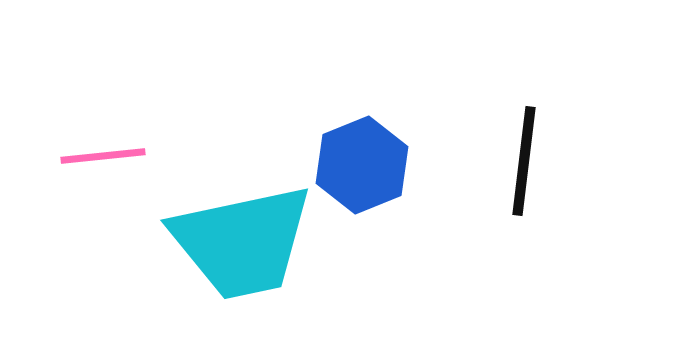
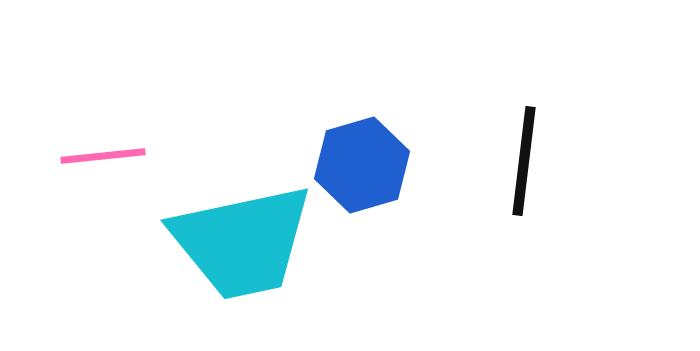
blue hexagon: rotated 6 degrees clockwise
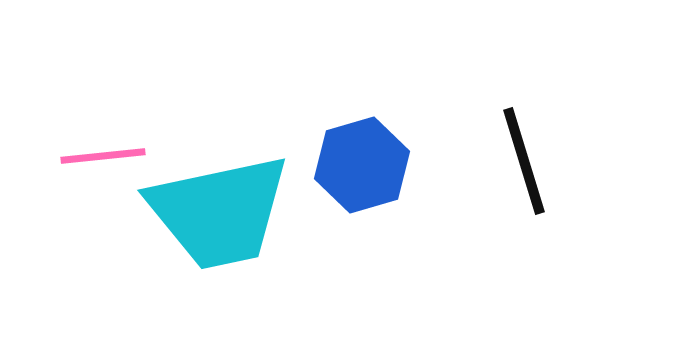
black line: rotated 24 degrees counterclockwise
cyan trapezoid: moved 23 px left, 30 px up
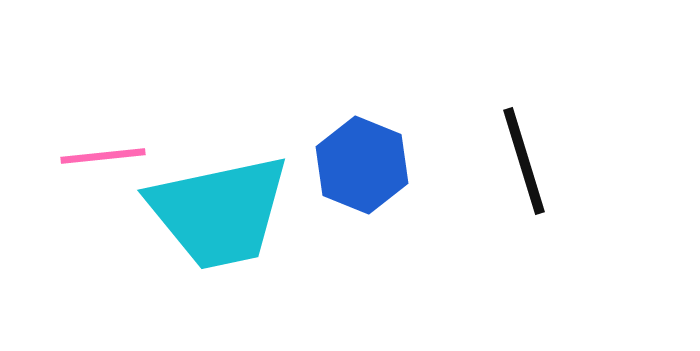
blue hexagon: rotated 22 degrees counterclockwise
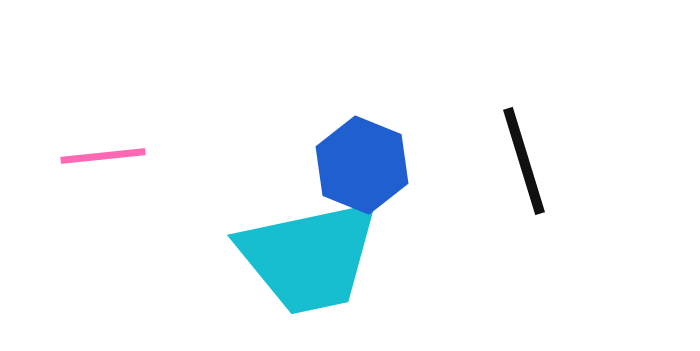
cyan trapezoid: moved 90 px right, 45 px down
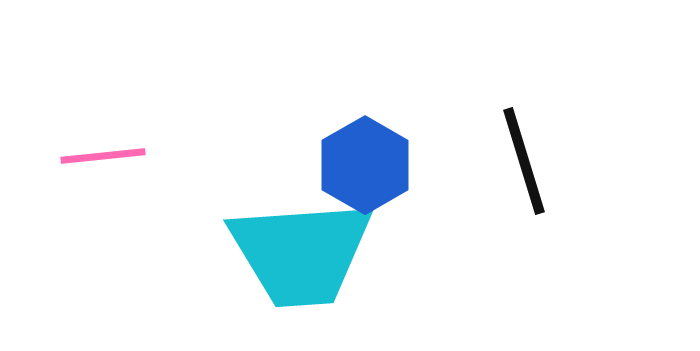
blue hexagon: moved 3 px right; rotated 8 degrees clockwise
cyan trapezoid: moved 8 px left, 4 px up; rotated 8 degrees clockwise
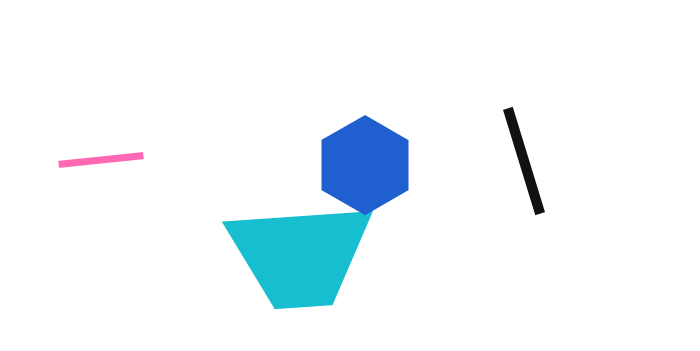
pink line: moved 2 px left, 4 px down
cyan trapezoid: moved 1 px left, 2 px down
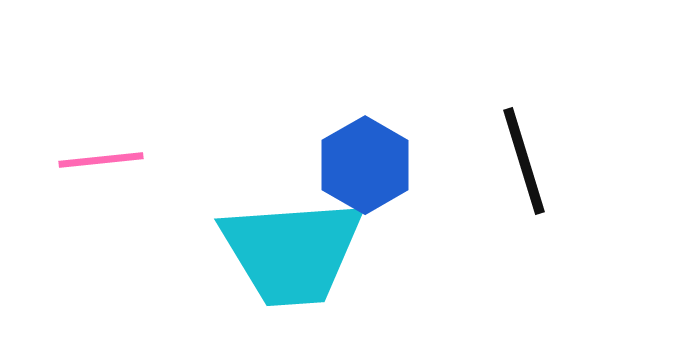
cyan trapezoid: moved 8 px left, 3 px up
